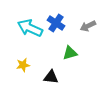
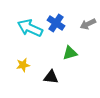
gray arrow: moved 2 px up
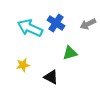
black triangle: rotated 21 degrees clockwise
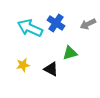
black triangle: moved 8 px up
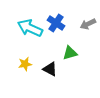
yellow star: moved 2 px right, 1 px up
black triangle: moved 1 px left
